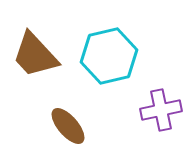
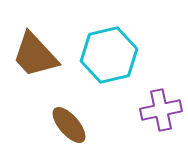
cyan hexagon: moved 1 px up
brown ellipse: moved 1 px right, 1 px up
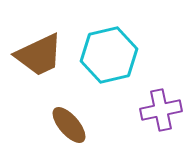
brown trapezoid: moved 4 px right; rotated 72 degrees counterclockwise
